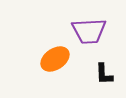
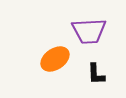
black L-shape: moved 8 px left
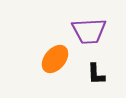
orange ellipse: rotated 16 degrees counterclockwise
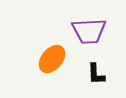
orange ellipse: moved 3 px left
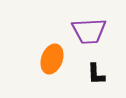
orange ellipse: rotated 20 degrees counterclockwise
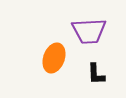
orange ellipse: moved 2 px right, 1 px up
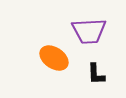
orange ellipse: rotated 76 degrees counterclockwise
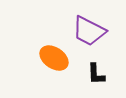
purple trapezoid: rotated 30 degrees clockwise
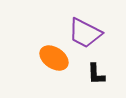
purple trapezoid: moved 4 px left, 2 px down
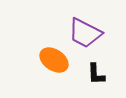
orange ellipse: moved 2 px down
